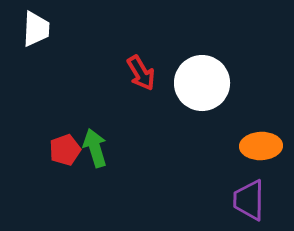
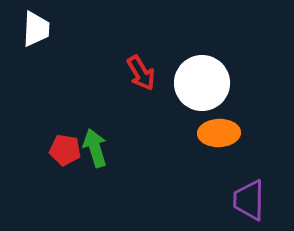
orange ellipse: moved 42 px left, 13 px up
red pentagon: rotated 28 degrees clockwise
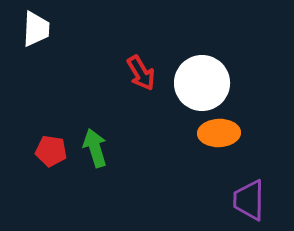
red pentagon: moved 14 px left, 1 px down
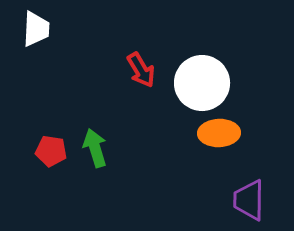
red arrow: moved 3 px up
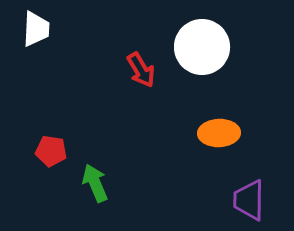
white circle: moved 36 px up
green arrow: moved 35 px down; rotated 6 degrees counterclockwise
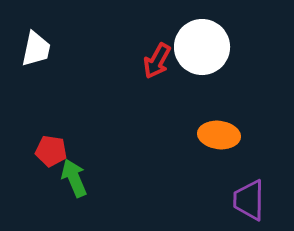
white trapezoid: moved 20 px down; rotated 9 degrees clockwise
red arrow: moved 16 px right, 9 px up; rotated 60 degrees clockwise
orange ellipse: moved 2 px down; rotated 9 degrees clockwise
green arrow: moved 21 px left, 5 px up
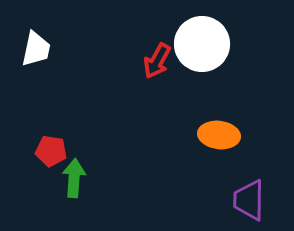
white circle: moved 3 px up
green arrow: rotated 27 degrees clockwise
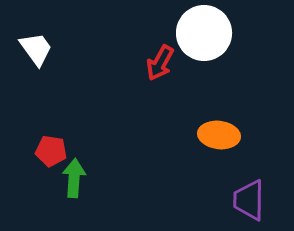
white circle: moved 2 px right, 11 px up
white trapezoid: rotated 48 degrees counterclockwise
red arrow: moved 3 px right, 2 px down
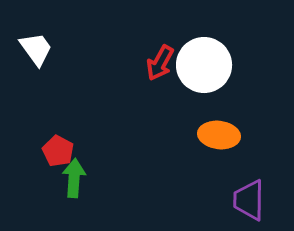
white circle: moved 32 px down
red pentagon: moved 7 px right; rotated 20 degrees clockwise
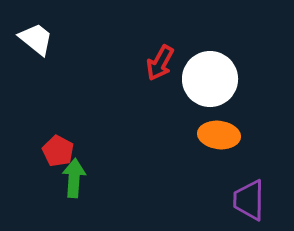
white trapezoid: moved 10 px up; rotated 15 degrees counterclockwise
white circle: moved 6 px right, 14 px down
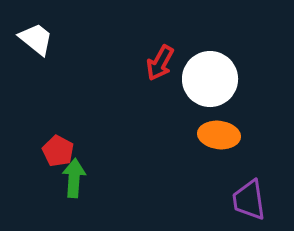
purple trapezoid: rotated 9 degrees counterclockwise
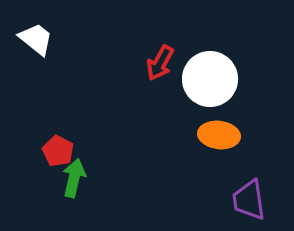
green arrow: rotated 9 degrees clockwise
